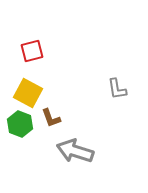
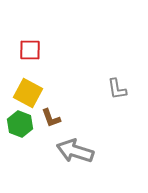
red square: moved 2 px left, 1 px up; rotated 15 degrees clockwise
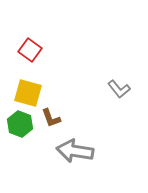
red square: rotated 35 degrees clockwise
gray L-shape: moved 2 px right; rotated 30 degrees counterclockwise
yellow square: rotated 12 degrees counterclockwise
gray arrow: rotated 9 degrees counterclockwise
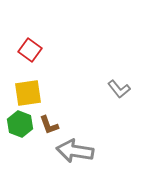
yellow square: rotated 24 degrees counterclockwise
brown L-shape: moved 2 px left, 7 px down
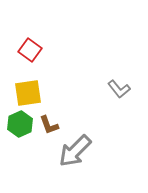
green hexagon: rotated 15 degrees clockwise
gray arrow: rotated 54 degrees counterclockwise
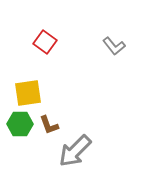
red square: moved 15 px right, 8 px up
gray L-shape: moved 5 px left, 43 px up
green hexagon: rotated 25 degrees clockwise
